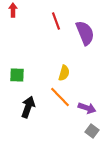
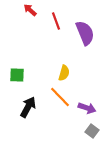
red arrow: moved 17 px right; rotated 48 degrees counterclockwise
black arrow: rotated 10 degrees clockwise
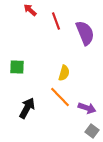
green square: moved 8 px up
black arrow: moved 1 px left, 1 px down
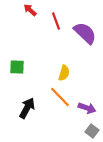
purple semicircle: rotated 25 degrees counterclockwise
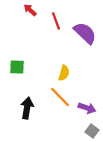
black arrow: rotated 20 degrees counterclockwise
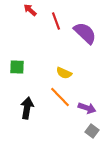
yellow semicircle: rotated 98 degrees clockwise
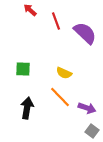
green square: moved 6 px right, 2 px down
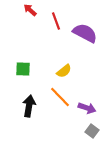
purple semicircle: rotated 15 degrees counterclockwise
yellow semicircle: moved 2 px up; rotated 63 degrees counterclockwise
black arrow: moved 2 px right, 2 px up
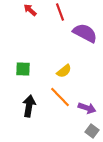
red line: moved 4 px right, 9 px up
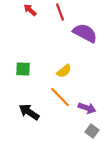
black arrow: moved 6 px down; rotated 65 degrees counterclockwise
